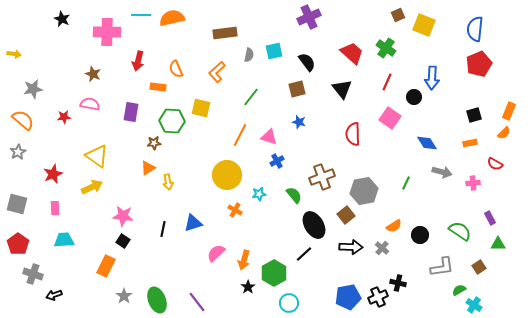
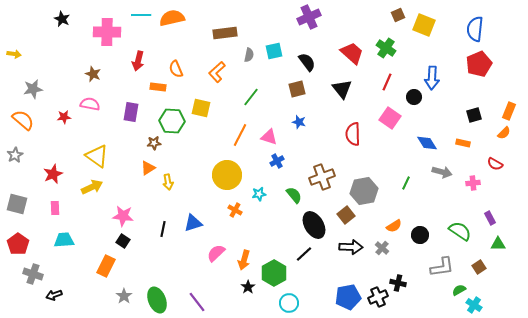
orange rectangle at (470, 143): moved 7 px left; rotated 24 degrees clockwise
gray star at (18, 152): moved 3 px left, 3 px down
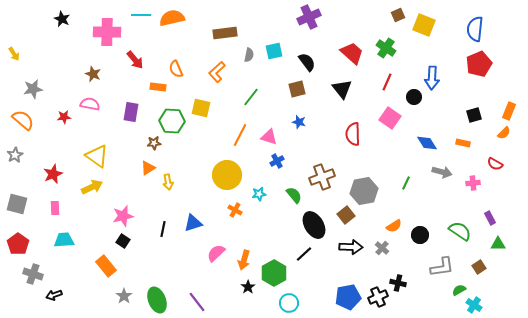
yellow arrow at (14, 54): rotated 48 degrees clockwise
red arrow at (138, 61): moved 3 px left, 1 px up; rotated 54 degrees counterclockwise
pink star at (123, 216): rotated 20 degrees counterclockwise
orange rectangle at (106, 266): rotated 65 degrees counterclockwise
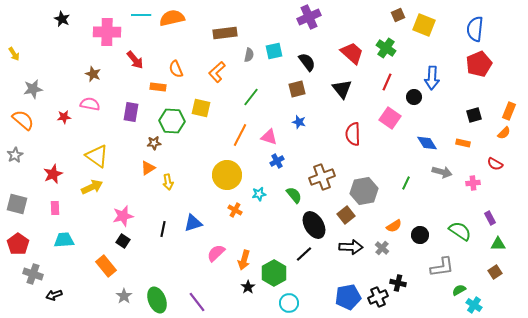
brown square at (479, 267): moved 16 px right, 5 px down
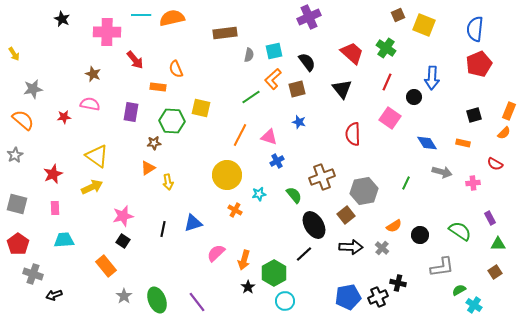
orange L-shape at (217, 72): moved 56 px right, 7 px down
green line at (251, 97): rotated 18 degrees clockwise
cyan circle at (289, 303): moved 4 px left, 2 px up
